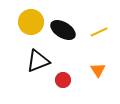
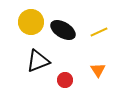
red circle: moved 2 px right
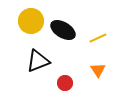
yellow circle: moved 1 px up
yellow line: moved 1 px left, 6 px down
red circle: moved 3 px down
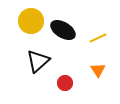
black triangle: rotated 20 degrees counterclockwise
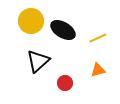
orange triangle: rotated 49 degrees clockwise
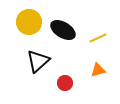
yellow circle: moved 2 px left, 1 px down
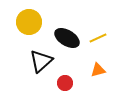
black ellipse: moved 4 px right, 8 px down
black triangle: moved 3 px right
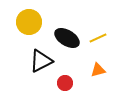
black triangle: rotated 15 degrees clockwise
